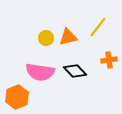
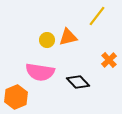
yellow line: moved 1 px left, 11 px up
yellow circle: moved 1 px right, 2 px down
orange cross: rotated 35 degrees counterclockwise
black diamond: moved 3 px right, 11 px down
orange hexagon: moved 1 px left
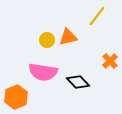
orange cross: moved 1 px right, 1 px down
pink semicircle: moved 3 px right
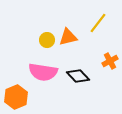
yellow line: moved 1 px right, 7 px down
orange cross: rotated 14 degrees clockwise
black diamond: moved 6 px up
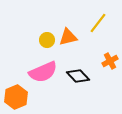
pink semicircle: rotated 32 degrees counterclockwise
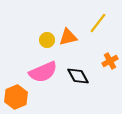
black diamond: rotated 15 degrees clockwise
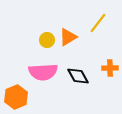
orange triangle: rotated 18 degrees counterclockwise
orange cross: moved 7 px down; rotated 28 degrees clockwise
pink semicircle: rotated 20 degrees clockwise
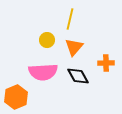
yellow line: moved 28 px left, 4 px up; rotated 25 degrees counterclockwise
orange triangle: moved 6 px right, 10 px down; rotated 18 degrees counterclockwise
orange cross: moved 4 px left, 5 px up
